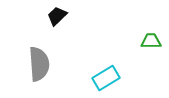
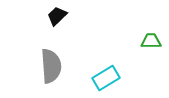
gray semicircle: moved 12 px right, 2 px down
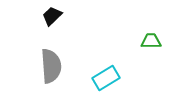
black trapezoid: moved 5 px left
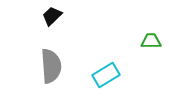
cyan rectangle: moved 3 px up
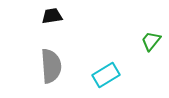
black trapezoid: rotated 35 degrees clockwise
green trapezoid: rotated 50 degrees counterclockwise
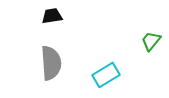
gray semicircle: moved 3 px up
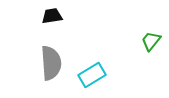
cyan rectangle: moved 14 px left
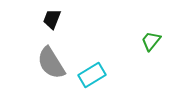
black trapezoid: moved 3 px down; rotated 60 degrees counterclockwise
gray semicircle: rotated 152 degrees clockwise
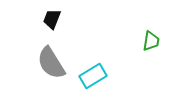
green trapezoid: rotated 150 degrees clockwise
cyan rectangle: moved 1 px right, 1 px down
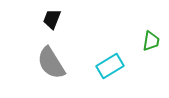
cyan rectangle: moved 17 px right, 10 px up
